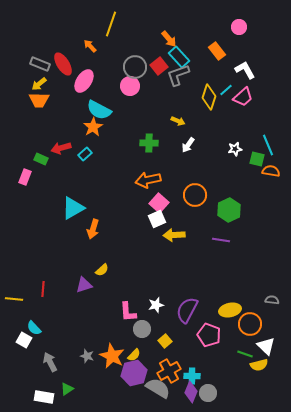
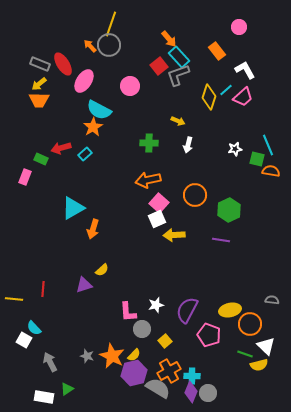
gray circle at (135, 67): moved 26 px left, 22 px up
white arrow at (188, 145): rotated 21 degrees counterclockwise
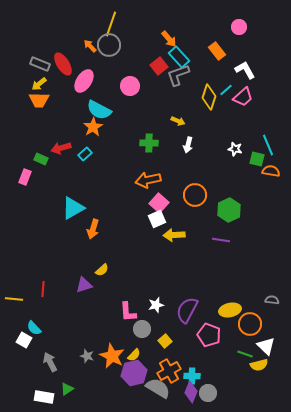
white star at (235, 149): rotated 24 degrees clockwise
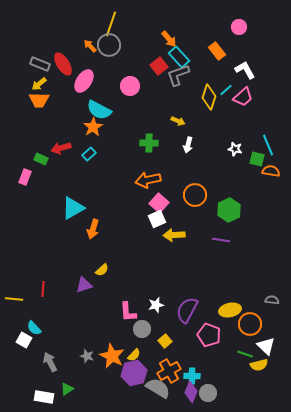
cyan rectangle at (85, 154): moved 4 px right
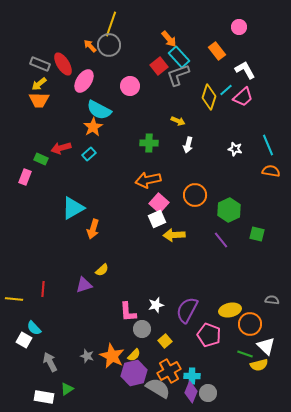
green square at (257, 159): moved 75 px down
purple line at (221, 240): rotated 42 degrees clockwise
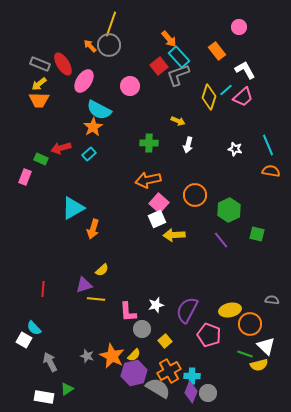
yellow line at (14, 299): moved 82 px right
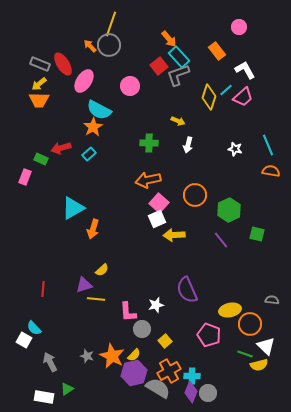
purple semicircle at (187, 310): moved 20 px up; rotated 52 degrees counterclockwise
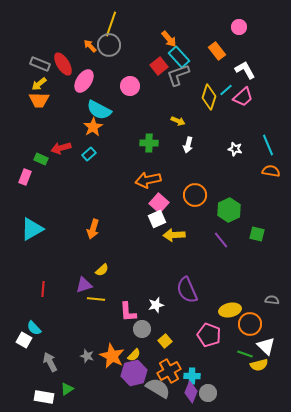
cyan triangle at (73, 208): moved 41 px left, 21 px down
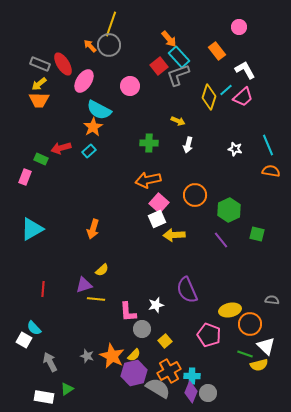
cyan rectangle at (89, 154): moved 3 px up
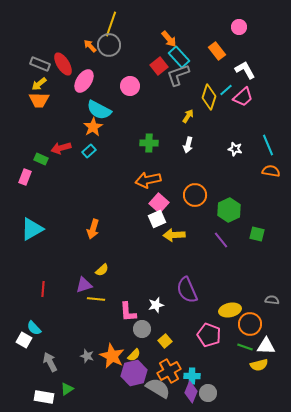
yellow arrow at (178, 121): moved 10 px right, 5 px up; rotated 80 degrees counterclockwise
white triangle at (266, 346): rotated 42 degrees counterclockwise
green line at (245, 354): moved 7 px up
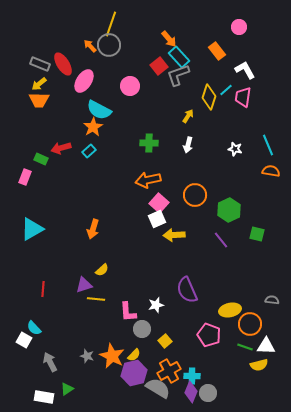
pink trapezoid at (243, 97): rotated 140 degrees clockwise
